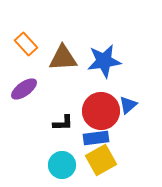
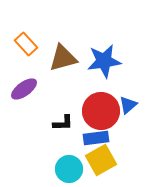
brown triangle: rotated 12 degrees counterclockwise
cyan circle: moved 7 px right, 4 px down
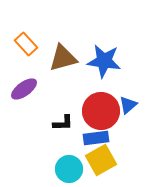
blue star: rotated 16 degrees clockwise
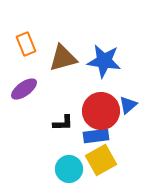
orange rectangle: rotated 20 degrees clockwise
blue rectangle: moved 2 px up
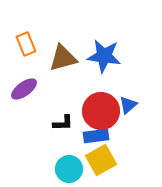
blue star: moved 5 px up
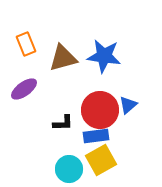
red circle: moved 1 px left, 1 px up
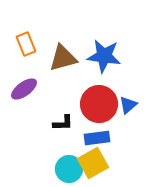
red circle: moved 1 px left, 6 px up
blue rectangle: moved 1 px right, 2 px down
yellow square: moved 8 px left, 3 px down
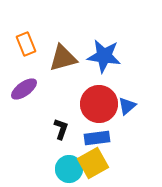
blue triangle: moved 1 px left, 1 px down
black L-shape: moved 2 px left, 6 px down; rotated 70 degrees counterclockwise
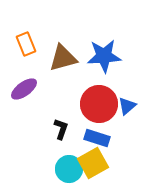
blue star: rotated 12 degrees counterclockwise
blue rectangle: rotated 25 degrees clockwise
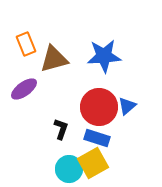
brown triangle: moved 9 px left, 1 px down
red circle: moved 3 px down
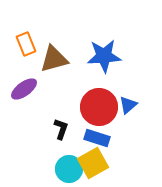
blue triangle: moved 1 px right, 1 px up
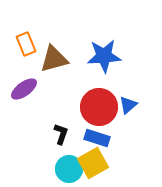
black L-shape: moved 5 px down
